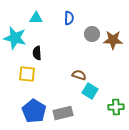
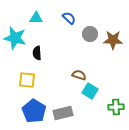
blue semicircle: rotated 48 degrees counterclockwise
gray circle: moved 2 px left
yellow square: moved 6 px down
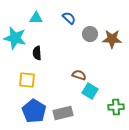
brown star: moved 1 px left, 1 px up
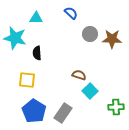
blue semicircle: moved 2 px right, 5 px up
cyan square: rotated 14 degrees clockwise
gray rectangle: rotated 42 degrees counterclockwise
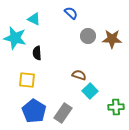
cyan triangle: moved 2 px left, 1 px down; rotated 24 degrees clockwise
gray circle: moved 2 px left, 2 px down
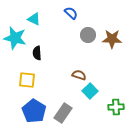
gray circle: moved 1 px up
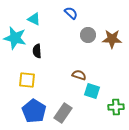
black semicircle: moved 2 px up
cyan square: moved 2 px right; rotated 28 degrees counterclockwise
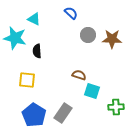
blue pentagon: moved 4 px down
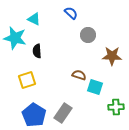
brown star: moved 17 px down
yellow square: rotated 24 degrees counterclockwise
cyan square: moved 3 px right, 4 px up
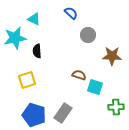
cyan star: rotated 25 degrees counterclockwise
blue pentagon: rotated 15 degrees counterclockwise
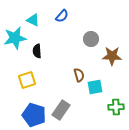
blue semicircle: moved 9 px left, 3 px down; rotated 88 degrees clockwise
cyan triangle: moved 1 px left, 1 px down
gray circle: moved 3 px right, 4 px down
brown semicircle: rotated 56 degrees clockwise
cyan square: rotated 28 degrees counterclockwise
gray rectangle: moved 2 px left, 3 px up
